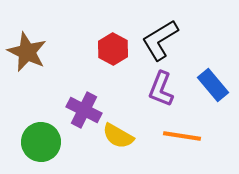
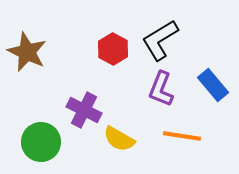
yellow semicircle: moved 1 px right, 3 px down
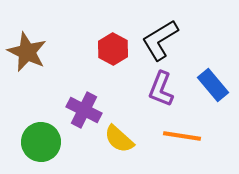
yellow semicircle: rotated 12 degrees clockwise
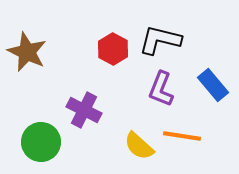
black L-shape: rotated 45 degrees clockwise
yellow semicircle: moved 20 px right, 7 px down
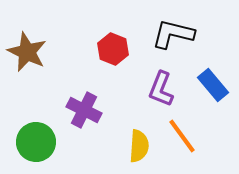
black L-shape: moved 13 px right, 6 px up
red hexagon: rotated 8 degrees counterclockwise
orange line: rotated 45 degrees clockwise
green circle: moved 5 px left
yellow semicircle: rotated 128 degrees counterclockwise
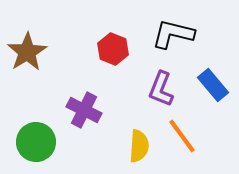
brown star: rotated 15 degrees clockwise
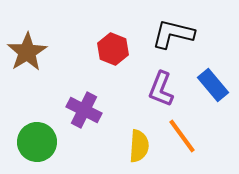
green circle: moved 1 px right
